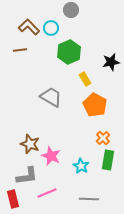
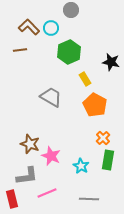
black star: rotated 24 degrees clockwise
red rectangle: moved 1 px left
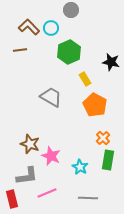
cyan star: moved 1 px left, 1 px down
gray line: moved 1 px left, 1 px up
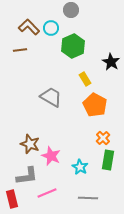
green hexagon: moved 4 px right, 6 px up
black star: rotated 18 degrees clockwise
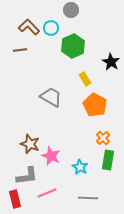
red rectangle: moved 3 px right
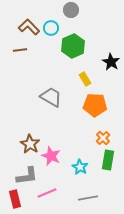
orange pentagon: rotated 25 degrees counterclockwise
brown star: rotated 12 degrees clockwise
gray line: rotated 12 degrees counterclockwise
